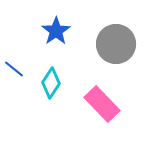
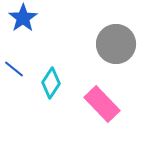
blue star: moved 33 px left, 13 px up
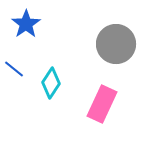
blue star: moved 3 px right, 6 px down
pink rectangle: rotated 69 degrees clockwise
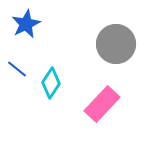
blue star: rotated 8 degrees clockwise
blue line: moved 3 px right
pink rectangle: rotated 18 degrees clockwise
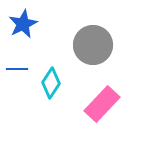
blue star: moved 3 px left
gray circle: moved 23 px left, 1 px down
blue line: rotated 40 degrees counterclockwise
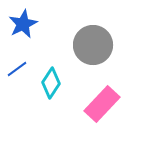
blue line: rotated 35 degrees counterclockwise
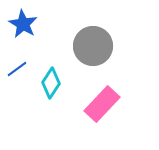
blue star: rotated 16 degrees counterclockwise
gray circle: moved 1 px down
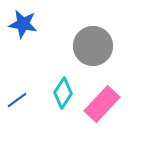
blue star: rotated 20 degrees counterclockwise
blue line: moved 31 px down
cyan diamond: moved 12 px right, 10 px down
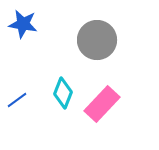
gray circle: moved 4 px right, 6 px up
cyan diamond: rotated 12 degrees counterclockwise
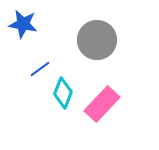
blue line: moved 23 px right, 31 px up
